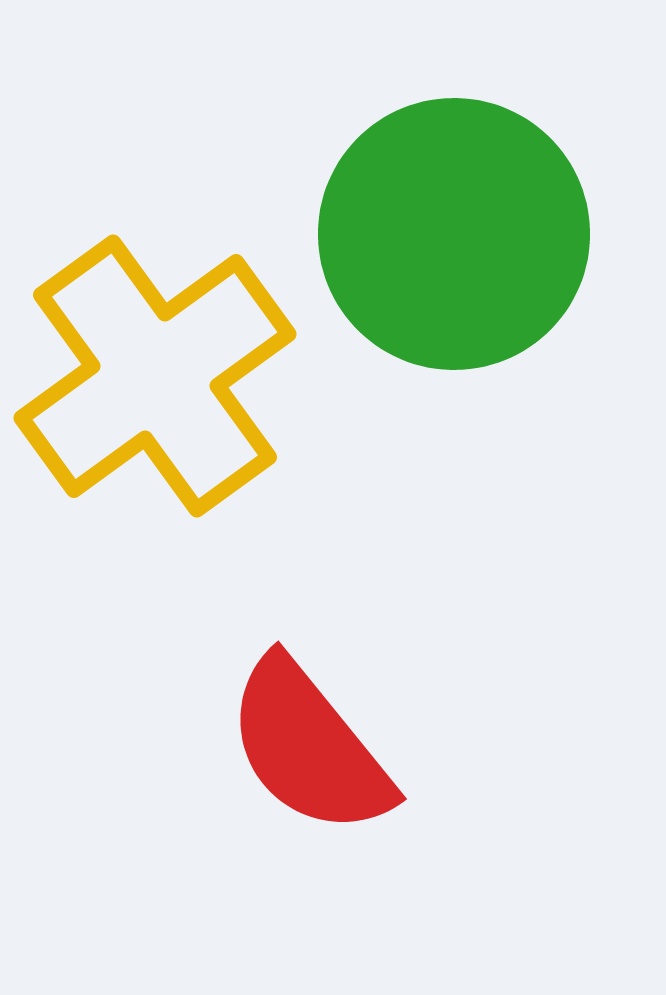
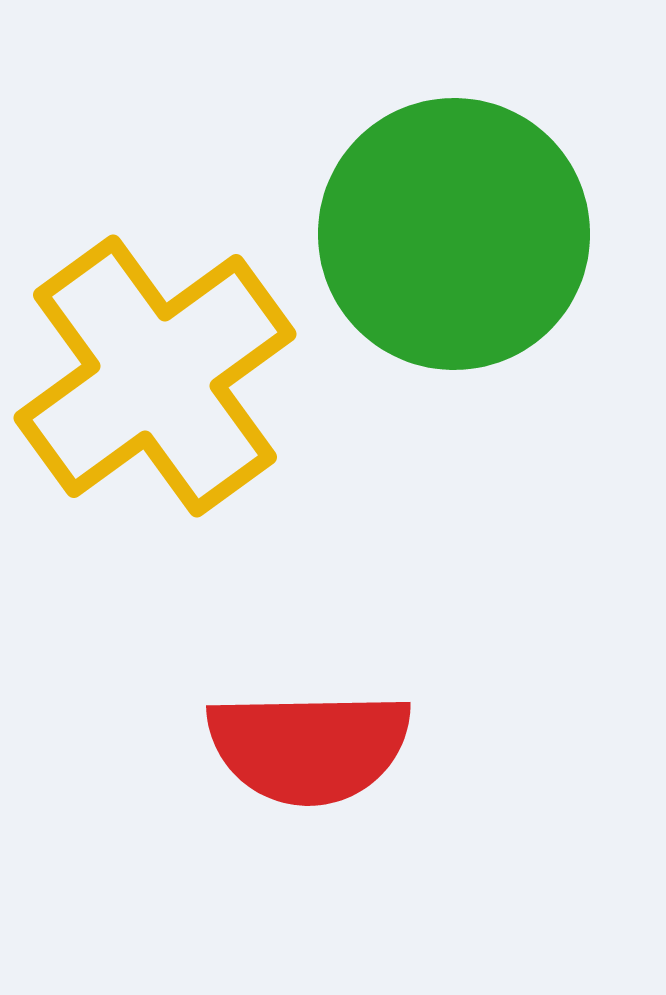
red semicircle: rotated 52 degrees counterclockwise
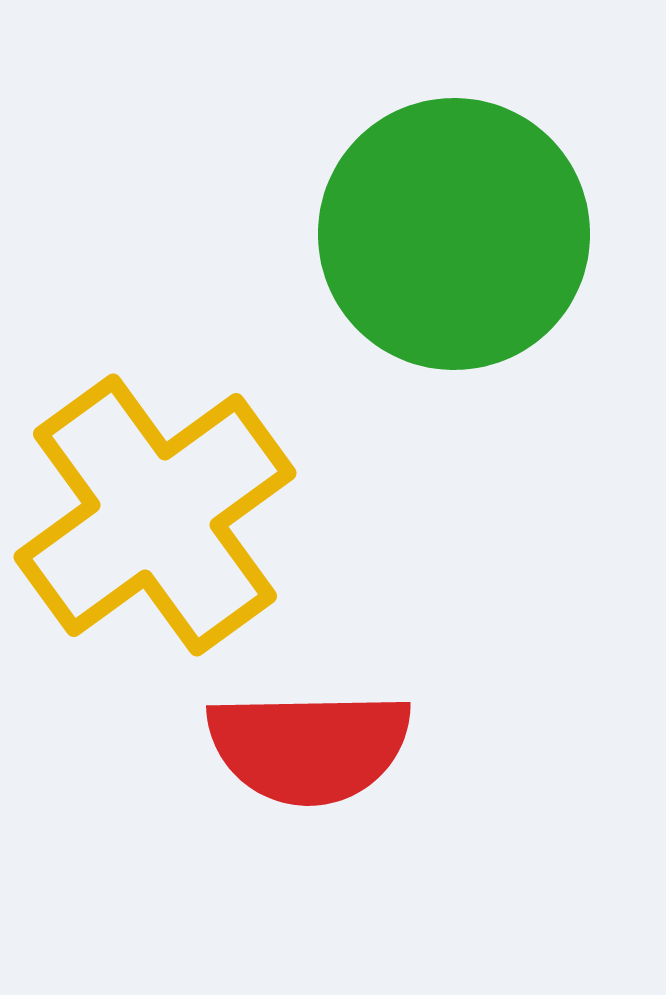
yellow cross: moved 139 px down
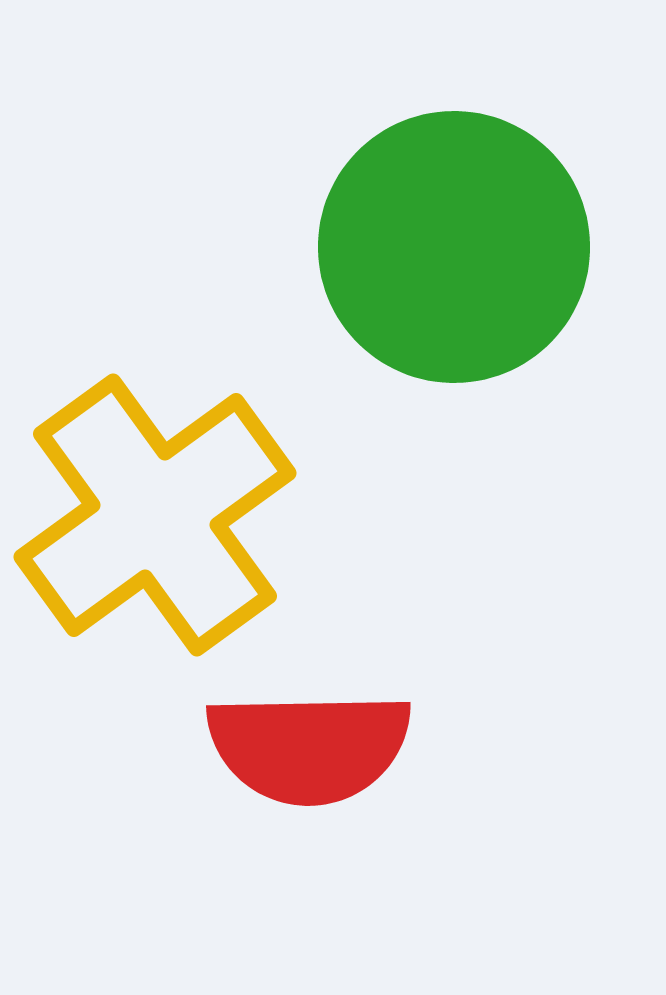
green circle: moved 13 px down
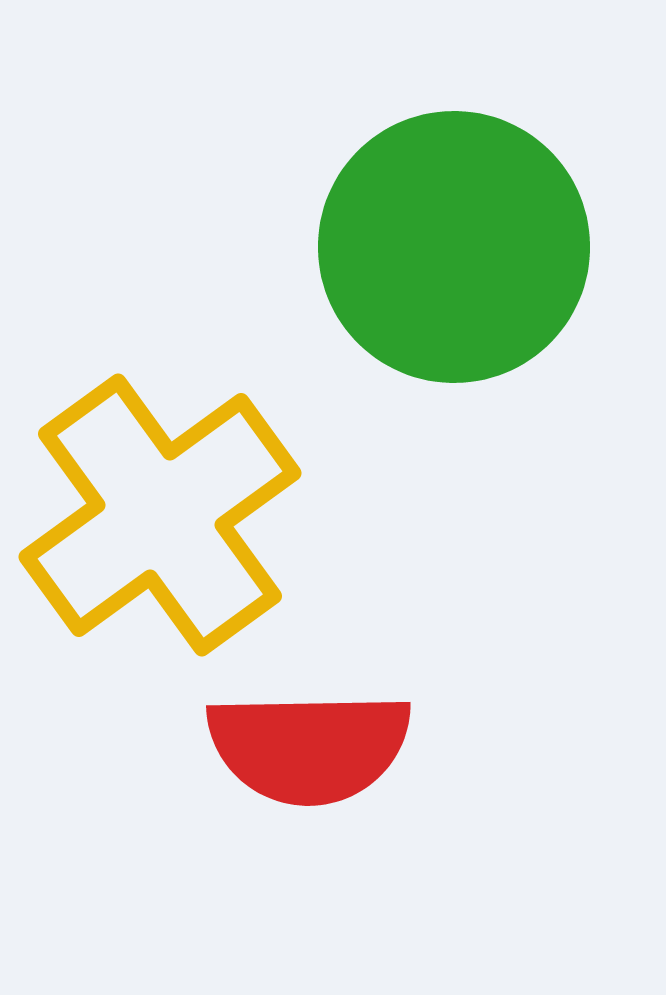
yellow cross: moved 5 px right
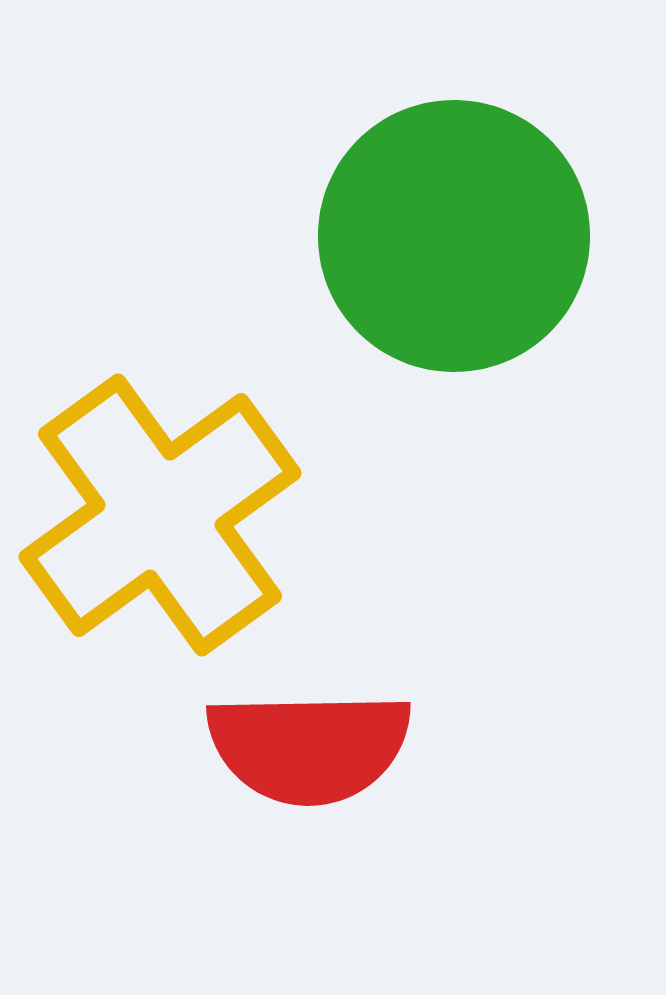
green circle: moved 11 px up
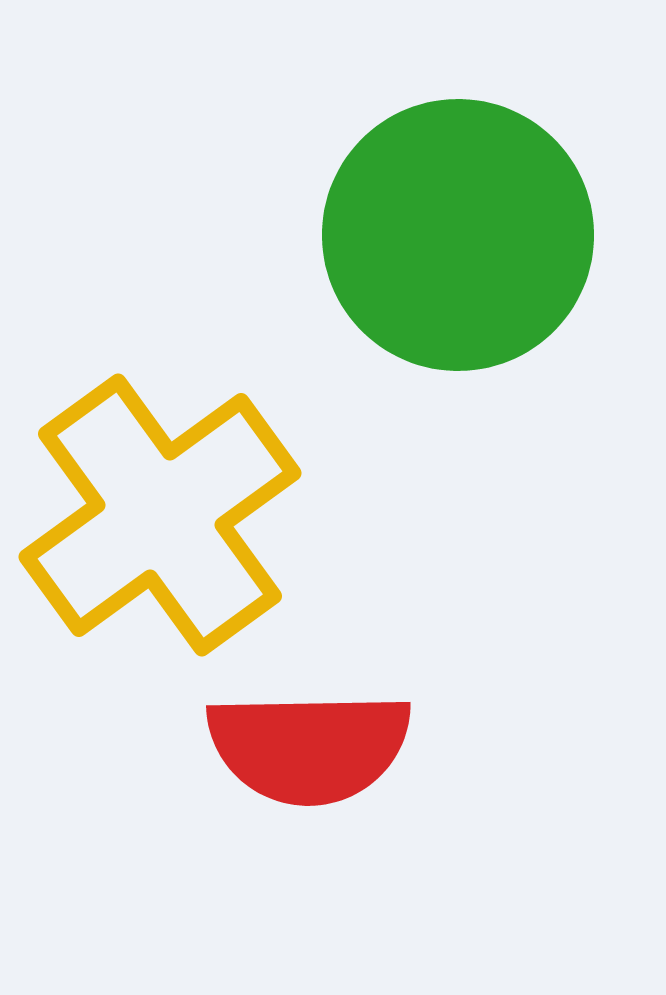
green circle: moved 4 px right, 1 px up
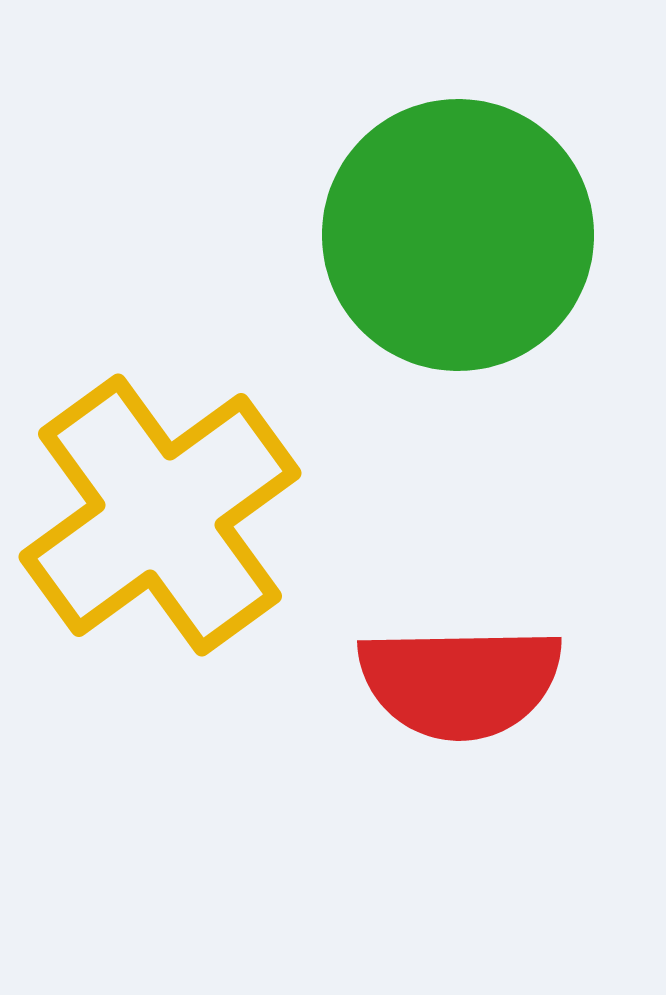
red semicircle: moved 151 px right, 65 px up
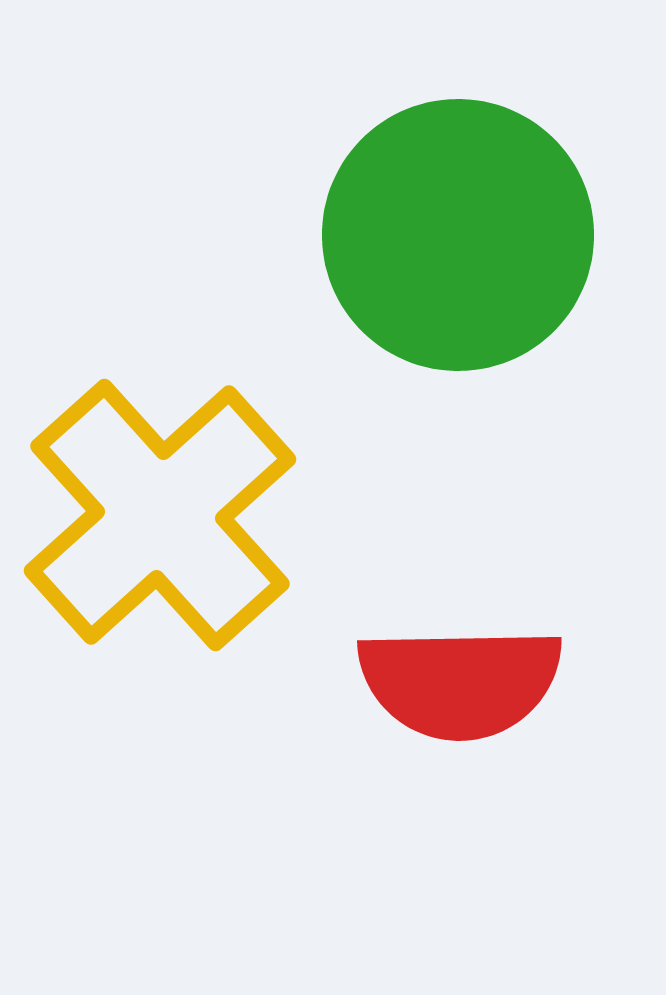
yellow cross: rotated 6 degrees counterclockwise
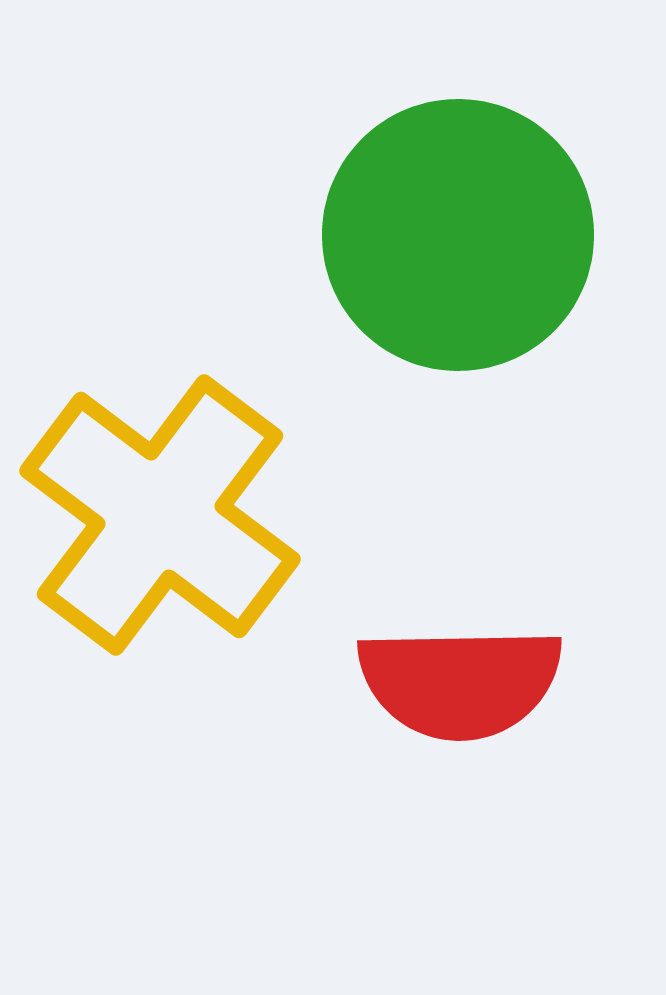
yellow cross: rotated 11 degrees counterclockwise
